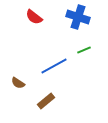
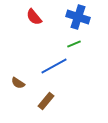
red semicircle: rotated 12 degrees clockwise
green line: moved 10 px left, 6 px up
brown rectangle: rotated 12 degrees counterclockwise
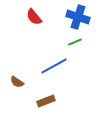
green line: moved 1 px right, 2 px up
brown semicircle: moved 1 px left, 1 px up
brown rectangle: rotated 30 degrees clockwise
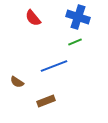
red semicircle: moved 1 px left, 1 px down
blue line: rotated 8 degrees clockwise
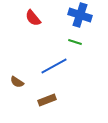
blue cross: moved 2 px right, 2 px up
green line: rotated 40 degrees clockwise
blue line: rotated 8 degrees counterclockwise
brown rectangle: moved 1 px right, 1 px up
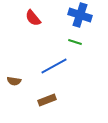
brown semicircle: moved 3 px left, 1 px up; rotated 24 degrees counterclockwise
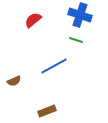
red semicircle: moved 2 px down; rotated 90 degrees clockwise
green line: moved 1 px right, 2 px up
brown semicircle: rotated 32 degrees counterclockwise
brown rectangle: moved 11 px down
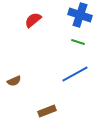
green line: moved 2 px right, 2 px down
blue line: moved 21 px right, 8 px down
